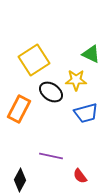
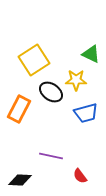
black diamond: rotated 65 degrees clockwise
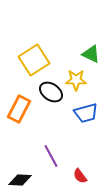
purple line: rotated 50 degrees clockwise
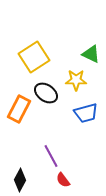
yellow square: moved 3 px up
black ellipse: moved 5 px left, 1 px down
red semicircle: moved 17 px left, 4 px down
black diamond: rotated 65 degrees counterclockwise
